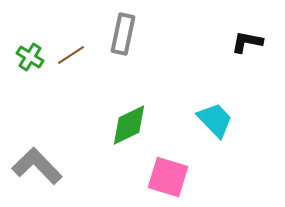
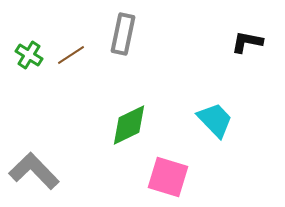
green cross: moved 1 px left, 2 px up
gray L-shape: moved 3 px left, 5 px down
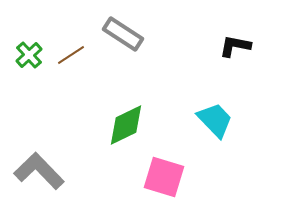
gray rectangle: rotated 69 degrees counterclockwise
black L-shape: moved 12 px left, 4 px down
green cross: rotated 16 degrees clockwise
green diamond: moved 3 px left
gray L-shape: moved 5 px right
pink square: moved 4 px left
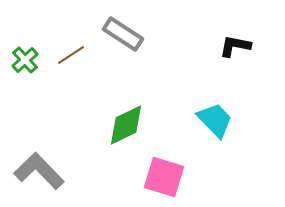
green cross: moved 4 px left, 5 px down
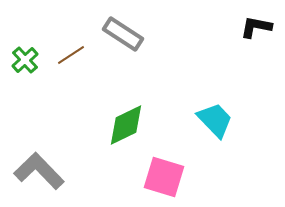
black L-shape: moved 21 px right, 19 px up
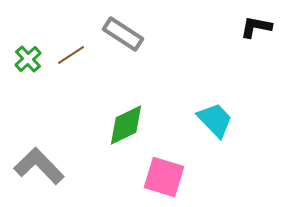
green cross: moved 3 px right, 1 px up
gray L-shape: moved 5 px up
